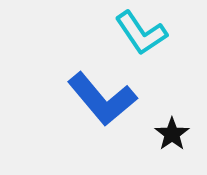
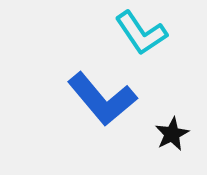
black star: rotated 8 degrees clockwise
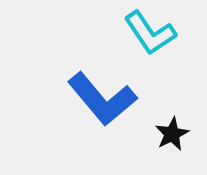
cyan L-shape: moved 9 px right
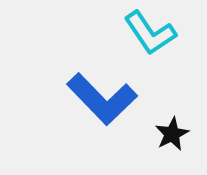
blue L-shape: rotated 4 degrees counterclockwise
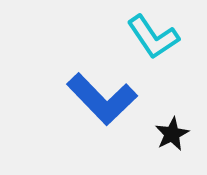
cyan L-shape: moved 3 px right, 4 px down
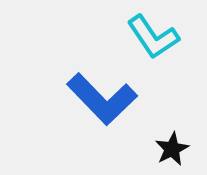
black star: moved 15 px down
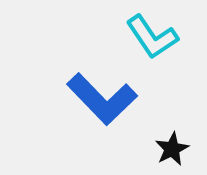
cyan L-shape: moved 1 px left
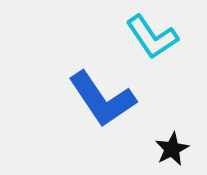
blue L-shape: rotated 10 degrees clockwise
